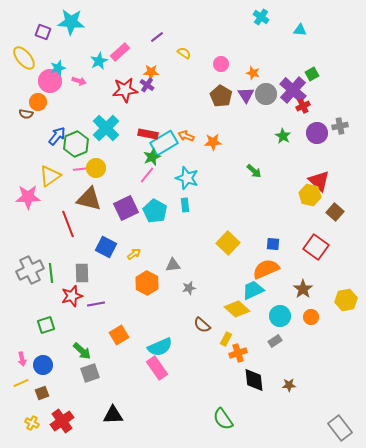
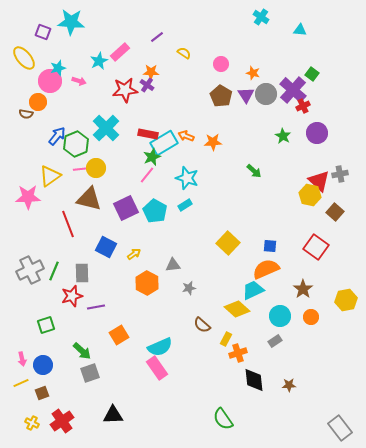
green square at (312, 74): rotated 24 degrees counterclockwise
gray cross at (340, 126): moved 48 px down
cyan rectangle at (185, 205): rotated 64 degrees clockwise
blue square at (273, 244): moved 3 px left, 2 px down
green line at (51, 273): moved 3 px right, 2 px up; rotated 30 degrees clockwise
purple line at (96, 304): moved 3 px down
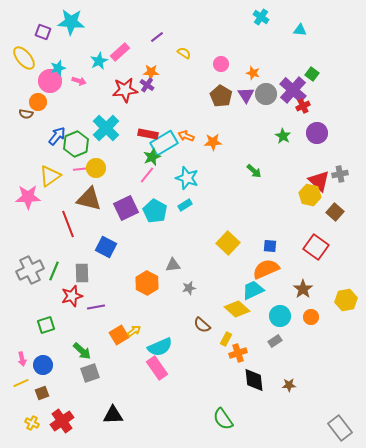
yellow arrow at (134, 254): moved 77 px down
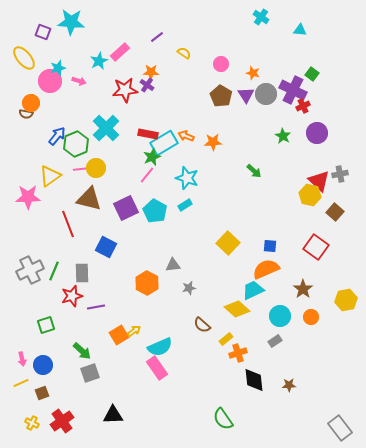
purple cross at (293, 90): rotated 16 degrees counterclockwise
orange circle at (38, 102): moved 7 px left, 1 px down
yellow rectangle at (226, 339): rotated 24 degrees clockwise
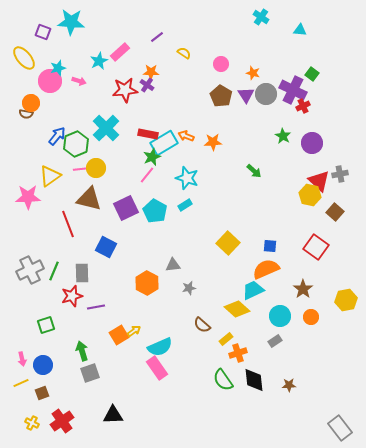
purple circle at (317, 133): moved 5 px left, 10 px down
green arrow at (82, 351): rotated 150 degrees counterclockwise
green semicircle at (223, 419): moved 39 px up
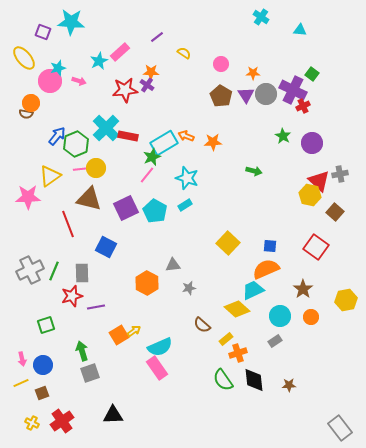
orange star at (253, 73): rotated 16 degrees counterclockwise
red rectangle at (148, 134): moved 20 px left, 2 px down
green arrow at (254, 171): rotated 28 degrees counterclockwise
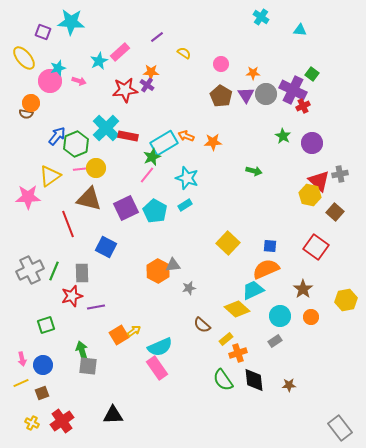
orange hexagon at (147, 283): moved 11 px right, 12 px up
gray square at (90, 373): moved 2 px left, 7 px up; rotated 24 degrees clockwise
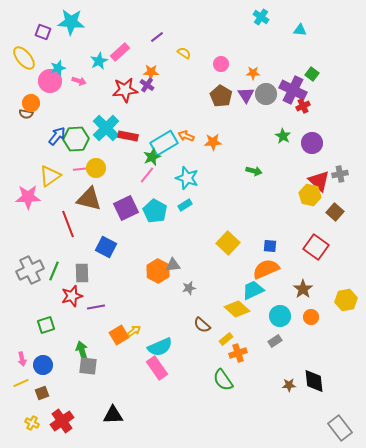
green hexagon at (76, 144): moved 5 px up; rotated 20 degrees clockwise
black diamond at (254, 380): moved 60 px right, 1 px down
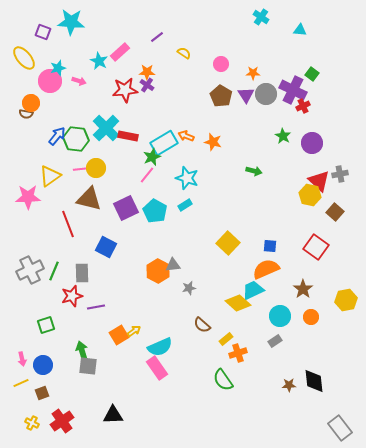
cyan star at (99, 61): rotated 18 degrees counterclockwise
orange star at (151, 72): moved 4 px left
green hexagon at (76, 139): rotated 10 degrees clockwise
orange star at (213, 142): rotated 18 degrees clockwise
yellow diamond at (237, 309): moved 1 px right, 6 px up
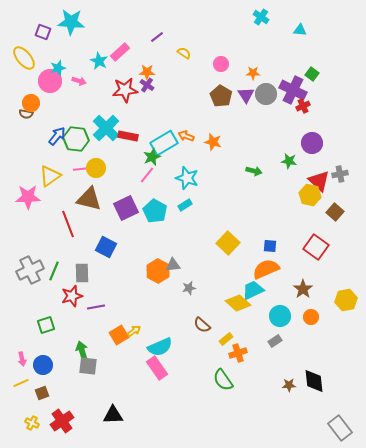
green star at (283, 136): moved 6 px right, 25 px down; rotated 21 degrees counterclockwise
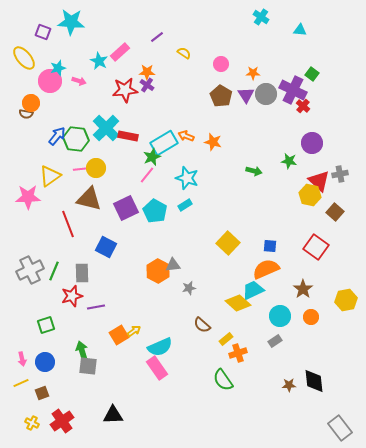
red cross at (303, 106): rotated 24 degrees counterclockwise
blue circle at (43, 365): moved 2 px right, 3 px up
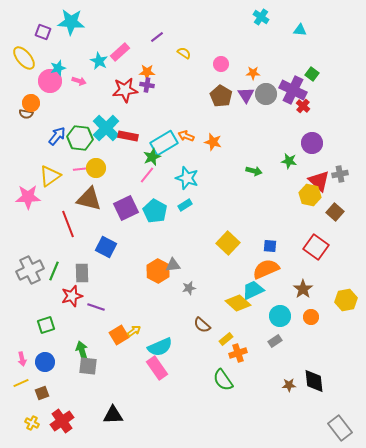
purple cross at (147, 85): rotated 24 degrees counterclockwise
green hexagon at (76, 139): moved 4 px right, 1 px up
purple line at (96, 307): rotated 30 degrees clockwise
